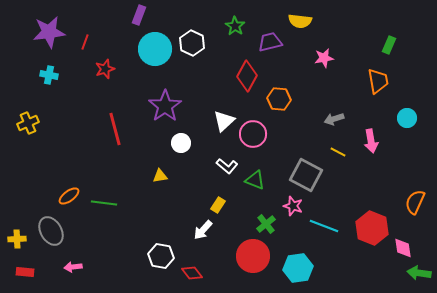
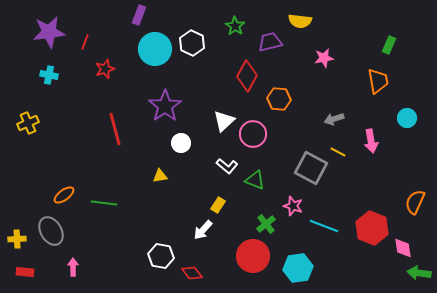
gray square at (306, 175): moved 5 px right, 7 px up
orange ellipse at (69, 196): moved 5 px left, 1 px up
pink arrow at (73, 267): rotated 96 degrees clockwise
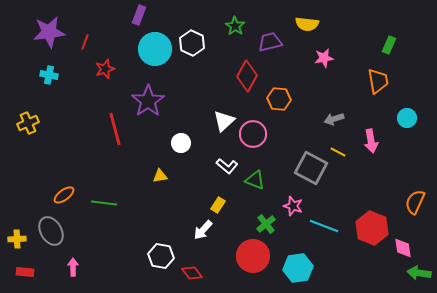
yellow semicircle at (300, 21): moved 7 px right, 3 px down
purple star at (165, 106): moved 17 px left, 5 px up
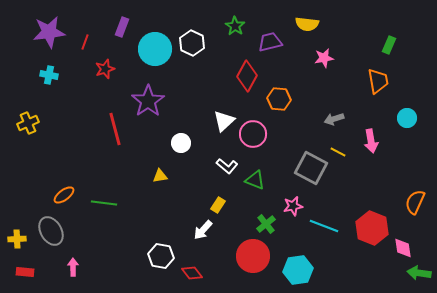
purple rectangle at (139, 15): moved 17 px left, 12 px down
pink star at (293, 206): rotated 30 degrees counterclockwise
cyan hexagon at (298, 268): moved 2 px down
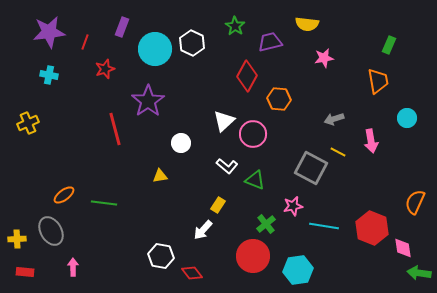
cyan line at (324, 226): rotated 12 degrees counterclockwise
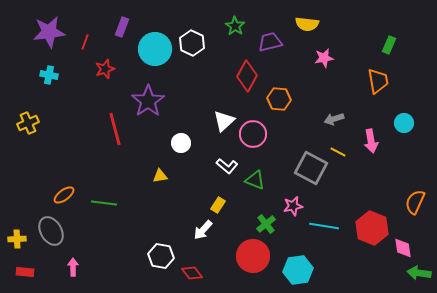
cyan circle at (407, 118): moved 3 px left, 5 px down
